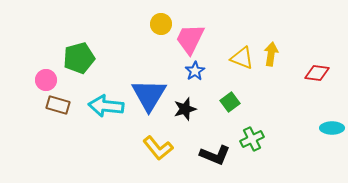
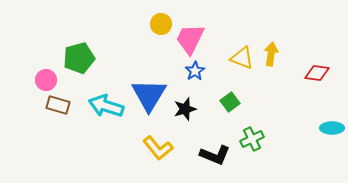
cyan arrow: rotated 12 degrees clockwise
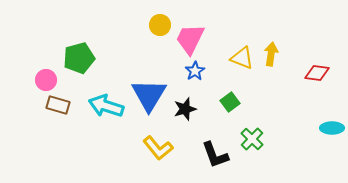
yellow circle: moved 1 px left, 1 px down
green cross: rotated 20 degrees counterclockwise
black L-shape: rotated 48 degrees clockwise
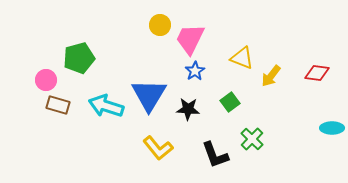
yellow arrow: moved 22 px down; rotated 150 degrees counterclockwise
black star: moved 3 px right; rotated 20 degrees clockwise
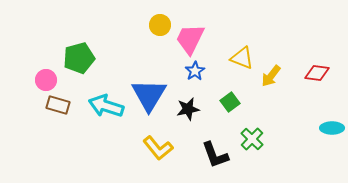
black star: rotated 15 degrees counterclockwise
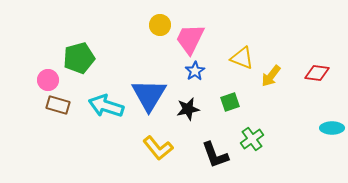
pink circle: moved 2 px right
green square: rotated 18 degrees clockwise
green cross: rotated 10 degrees clockwise
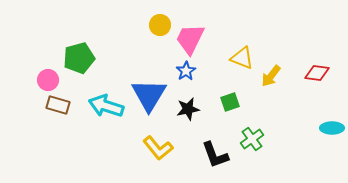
blue star: moved 9 px left
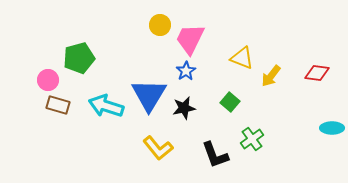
green square: rotated 30 degrees counterclockwise
black star: moved 4 px left, 1 px up
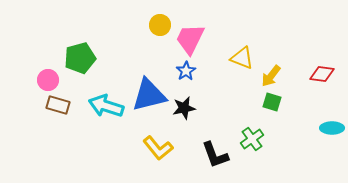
green pentagon: moved 1 px right
red diamond: moved 5 px right, 1 px down
blue triangle: rotated 45 degrees clockwise
green square: moved 42 px right; rotated 24 degrees counterclockwise
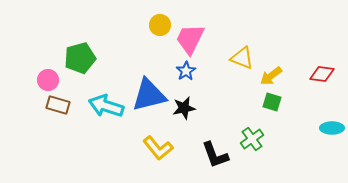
yellow arrow: rotated 15 degrees clockwise
